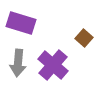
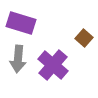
gray arrow: moved 4 px up
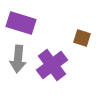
brown square: moved 2 px left; rotated 24 degrees counterclockwise
purple cross: moved 1 px left; rotated 12 degrees clockwise
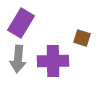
purple rectangle: rotated 76 degrees counterclockwise
purple cross: moved 1 px right, 4 px up; rotated 36 degrees clockwise
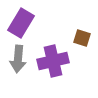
purple cross: rotated 12 degrees counterclockwise
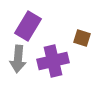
purple rectangle: moved 7 px right, 3 px down
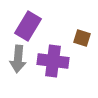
purple cross: rotated 20 degrees clockwise
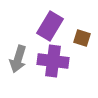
purple rectangle: moved 22 px right
gray arrow: rotated 12 degrees clockwise
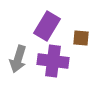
purple rectangle: moved 3 px left
brown square: moved 1 px left; rotated 12 degrees counterclockwise
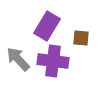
gray arrow: rotated 120 degrees clockwise
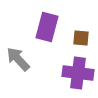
purple rectangle: moved 1 px down; rotated 16 degrees counterclockwise
purple cross: moved 25 px right, 12 px down
